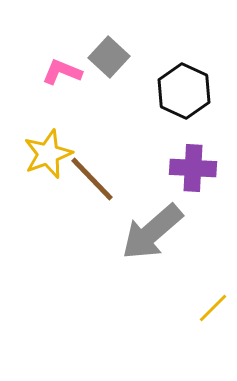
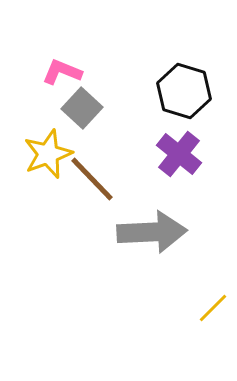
gray square: moved 27 px left, 51 px down
black hexagon: rotated 8 degrees counterclockwise
purple cross: moved 14 px left, 14 px up; rotated 36 degrees clockwise
gray arrow: rotated 142 degrees counterclockwise
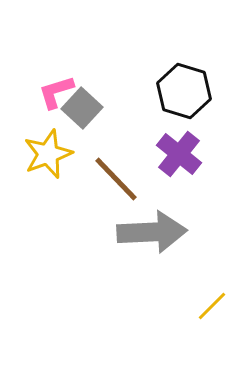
pink L-shape: moved 6 px left, 20 px down; rotated 39 degrees counterclockwise
brown line: moved 24 px right
yellow line: moved 1 px left, 2 px up
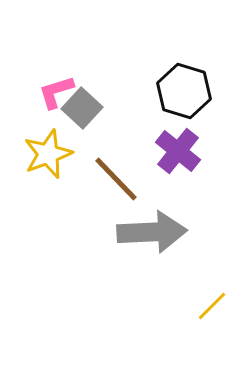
purple cross: moved 1 px left, 3 px up
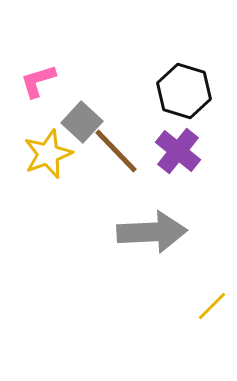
pink L-shape: moved 18 px left, 11 px up
gray square: moved 14 px down
brown line: moved 28 px up
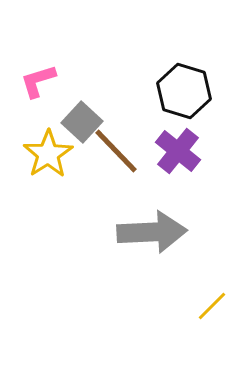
yellow star: rotated 12 degrees counterclockwise
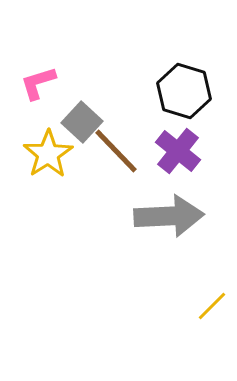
pink L-shape: moved 2 px down
gray arrow: moved 17 px right, 16 px up
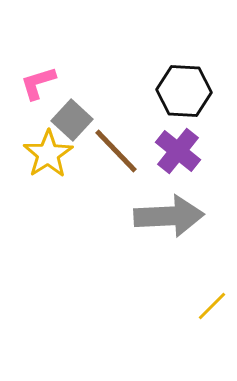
black hexagon: rotated 14 degrees counterclockwise
gray square: moved 10 px left, 2 px up
